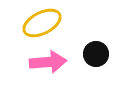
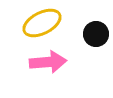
black circle: moved 20 px up
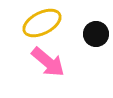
pink arrow: rotated 45 degrees clockwise
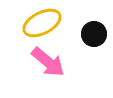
black circle: moved 2 px left
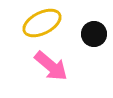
pink arrow: moved 3 px right, 4 px down
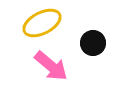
black circle: moved 1 px left, 9 px down
